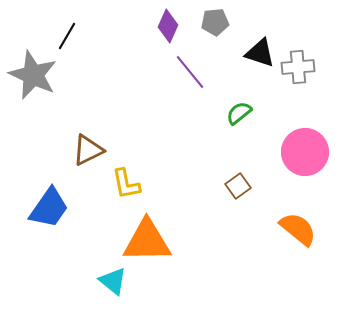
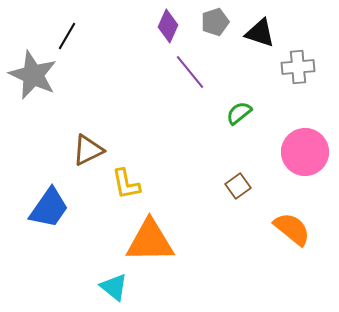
gray pentagon: rotated 12 degrees counterclockwise
black triangle: moved 20 px up
orange semicircle: moved 6 px left
orange triangle: moved 3 px right
cyan triangle: moved 1 px right, 6 px down
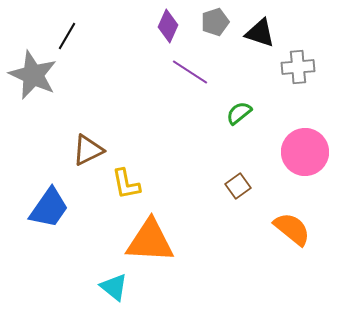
purple line: rotated 18 degrees counterclockwise
orange triangle: rotated 4 degrees clockwise
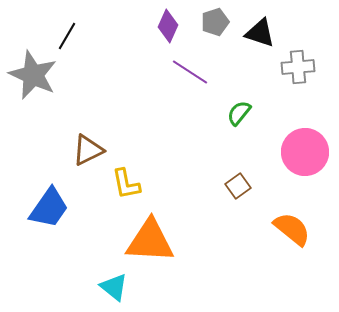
green semicircle: rotated 12 degrees counterclockwise
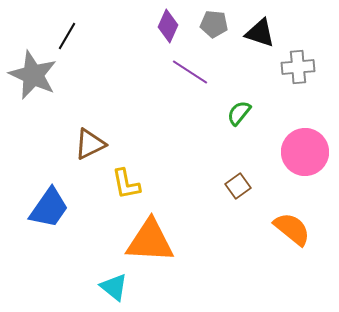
gray pentagon: moved 1 px left, 2 px down; rotated 24 degrees clockwise
brown triangle: moved 2 px right, 6 px up
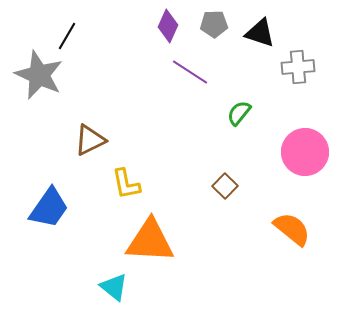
gray pentagon: rotated 8 degrees counterclockwise
gray star: moved 6 px right
brown triangle: moved 4 px up
brown square: moved 13 px left; rotated 10 degrees counterclockwise
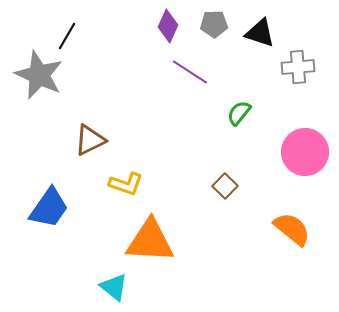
yellow L-shape: rotated 60 degrees counterclockwise
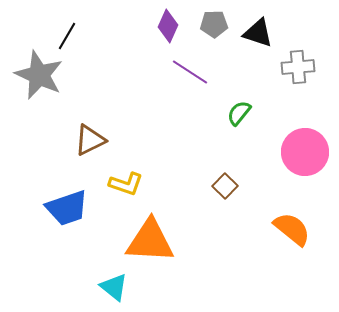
black triangle: moved 2 px left
blue trapezoid: moved 18 px right; rotated 36 degrees clockwise
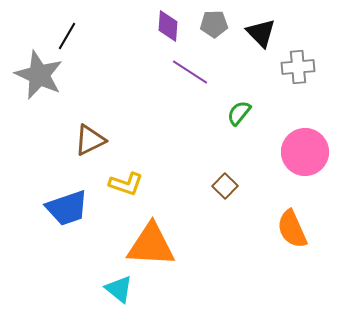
purple diamond: rotated 20 degrees counterclockwise
black triangle: moved 3 px right; rotated 28 degrees clockwise
orange semicircle: rotated 153 degrees counterclockwise
orange triangle: moved 1 px right, 4 px down
cyan triangle: moved 5 px right, 2 px down
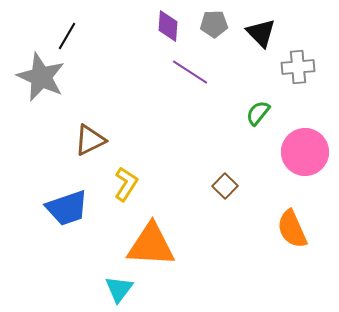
gray star: moved 2 px right, 2 px down
green semicircle: moved 19 px right
yellow L-shape: rotated 76 degrees counterclockwise
cyan triangle: rotated 28 degrees clockwise
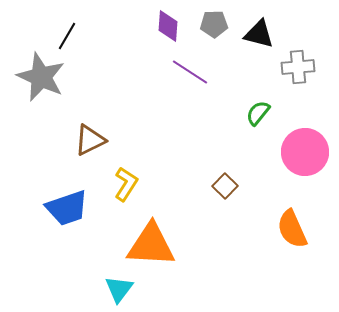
black triangle: moved 2 px left, 1 px down; rotated 32 degrees counterclockwise
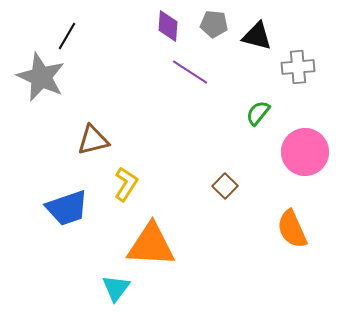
gray pentagon: rotated 8 degrees clockwise
black triangle: moved 2 px left, 2 px down
brown triangle: moved 3 px right; rotated 12 degrees clockwise
cyan triangle: moved 3 px left, 1 px up
